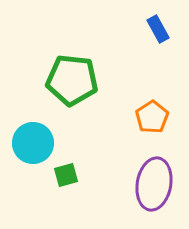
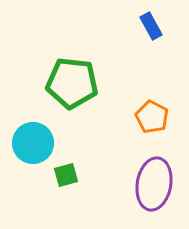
blue rectangle: moved 7 px left, 3 px up
green pentagon: moved 3 px down
orange pentagon: rotated 12 degrees counterclockwise
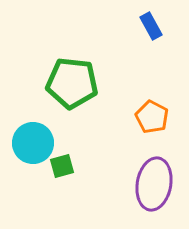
green square: moved 4 px left, 9 px up
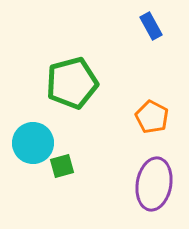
green pentagon: rotated 21 degrees counterclockwise
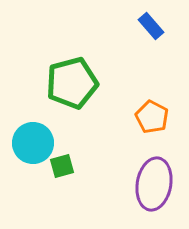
blue rectangle: rotated 12 degrees counterclockwise
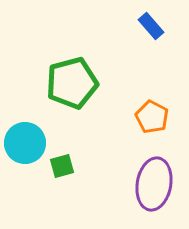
cyan circle: moved 8 px left
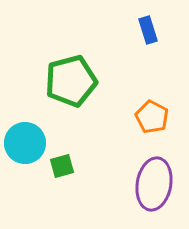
blue rectangle: moved 3 px left, 4 px down; rotated 24 degrees clockwise
green pentagon: moved 1 px left, 2 px up
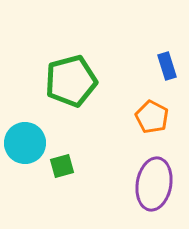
blue rectangle: moved 19 px right, 36 px down
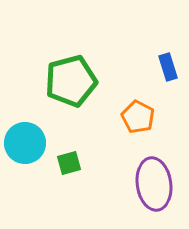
blue rectangle: moved 1 px right, 1 px down
orange pentagon: moved 14 px left
green square: moved 7 px right, 3 px up
purple ellipse: rotated 18 degrees counterclockwise
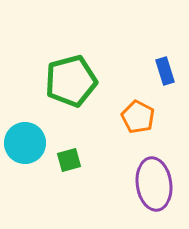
blue rectangle: moved 3 px left, 4 px down
green square: moved 3 px up
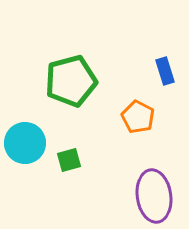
purple ellipse: moved 12 px down
